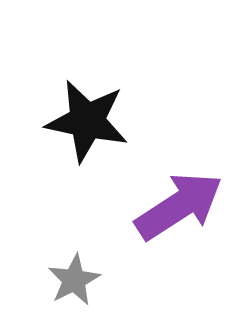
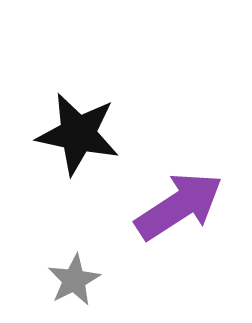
black star: moved 9 px left, 13 px down
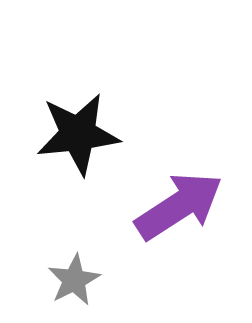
black star: rotated 18 degrees counterclockwise
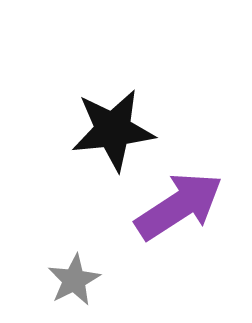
black star: moved 35 px right, 4 px up
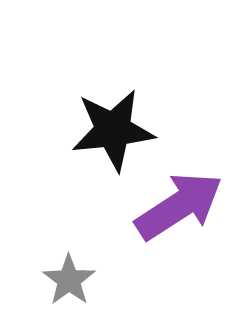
gray star: moved 5 px left; rotated 8 degrees counterclockwise
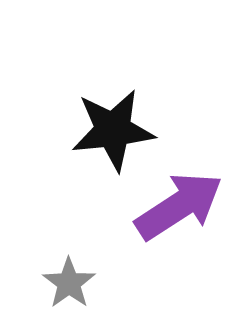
gray star: moved 3 px down
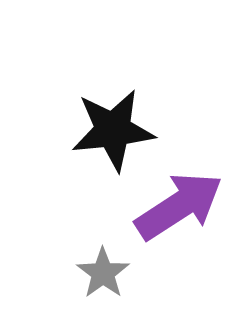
gray star: moved 34 px right, 10 px up
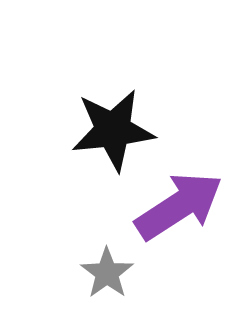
gray star: moved 4 px right
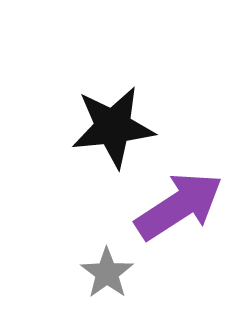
black star: moved 3 px up
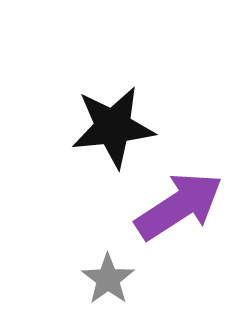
gray star: moved 1 px right, 6 px down
